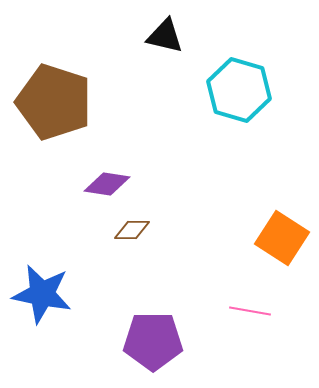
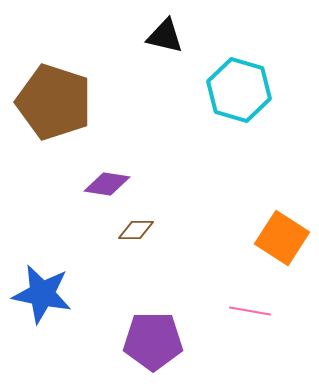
brown diamond: moved 4 px right
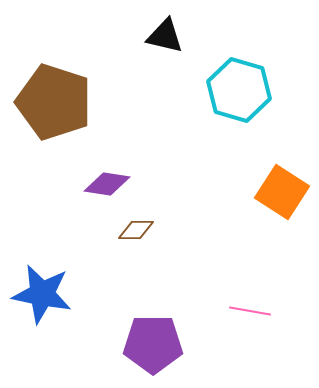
orange square: moved 46 px up
purple pentagon: moved 3 px down
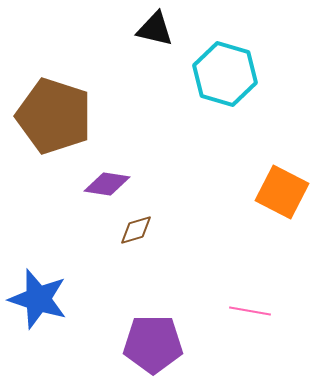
black triangle: moved 10 px left, 7 px up
cyan hexagon: moved 14 px left, 16 px up
brown pentagon: moved 14 px down
orange square: rotated 6 degrees counterclockwise
brown diamond: rotated 18 degrees counterclockwise
blue star: moved 4 px left, 5 px down; rotated 6 degrees clockwise
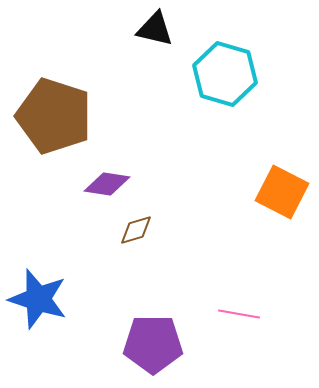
pink line: moved 11 px left, 3 px down
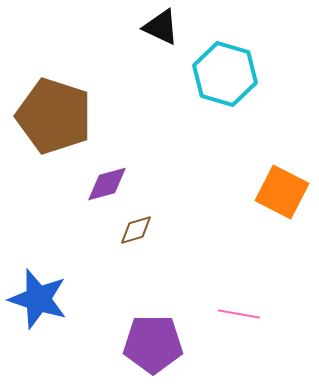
black triangle: moved 6 px right, 2 px up; rotated 12 degrees clockwise
purple diamond: rotated 24 degrees counterclockwise
